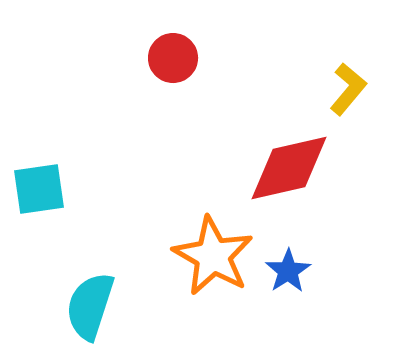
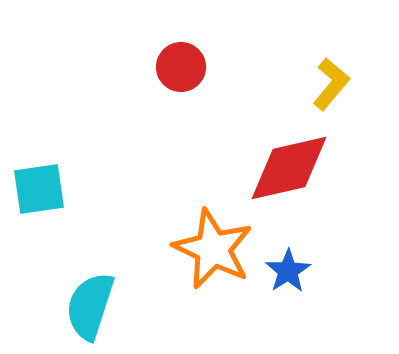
red circle: moved 8 px right, 9 px down
yellow L-shape: moved 17 px left, 5 px up
orange star: moved 7 px up; rotated 4 degrees counterclockwise
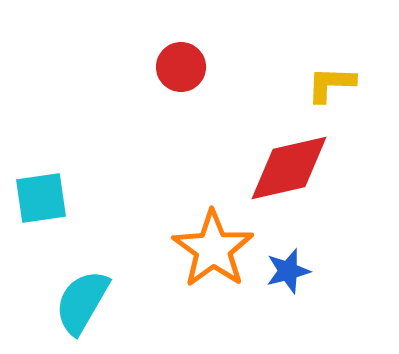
yellow L-shape: rotated 128 degrees counterclockwise
cyan square: moved 2 px right, 9 px down
orange star: rotated 10 degrees clockwise
blue star: rotated 18 degrees clockwise
cyan semicircle: moved 8 px left, 4 px up; rotated 12 degrees clockwise
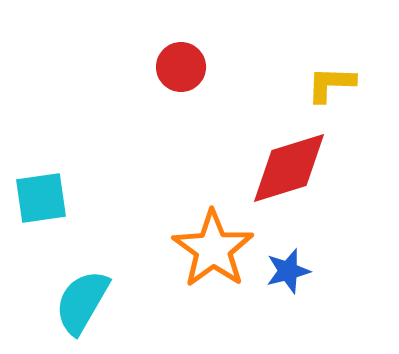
red diamond: rotated 4 degrees counterclockwise
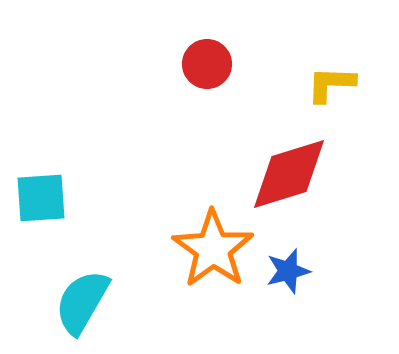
red circle: moved 26 px right, 3 px up
red diamond: moved 6 px down
cyan square: rotated 4 degrees clockwise
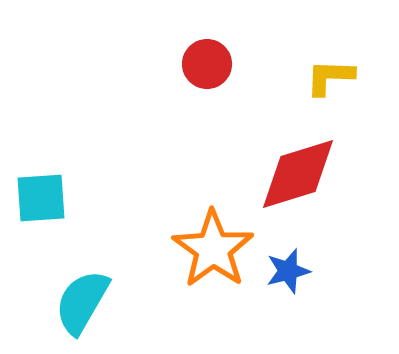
yellow L-shape: moved 1 px left, 7 px up
red diamond: moved 9 px right
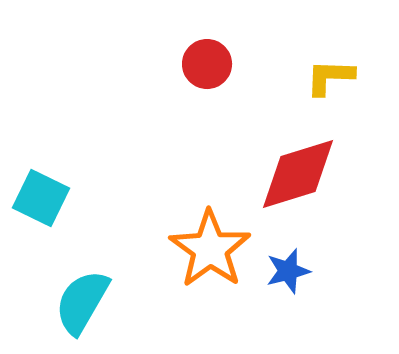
cyan square: rotated 30 degrees clockwise
orange star: moved 3 px left
